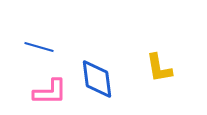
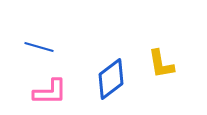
yellow L-shape: moved 2 px right, 4 px up
blue diamond: moved 14 px right; rotated 60 degrees clockwise
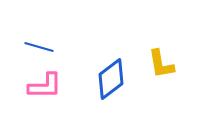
pink L-shape: moved 5 px left, 6 px up
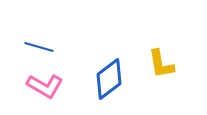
blue diamond: moved 2 px left
pink L-shape: rotated 30 degrees clockwise
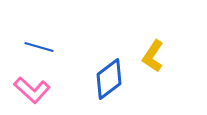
yellow L-shape: moved 8 px left, 8 px up; rotated 44 degrees clockwise
pink L-shape: moved 13 px left, 4 px down; rotated 12 degrees clockwise
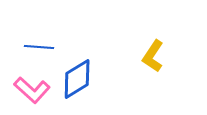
blue line: rotated 12 degrees counterclockwise
blue diamond: moved 32 px left; rotated 6 degrees clockwise
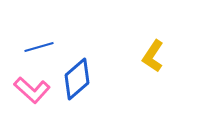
blue line: rotated 20 degrees counterclockwise
blue diamond: rotated 9 degrees counterclockwise
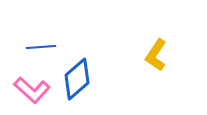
blue line: moved 2 px right; rotated 12 degrees clockwise
yellow L-shape: moved 3 px right, 1 px up
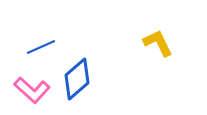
blue line: rotated 20 degrees counterclockwise
yellow L-shape: moved 2 px right, 12 px up; rotated 120 degrees clockwise
